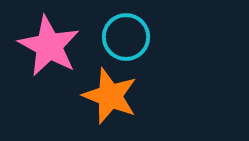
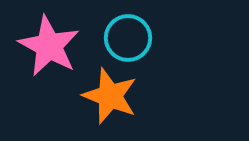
cyan circle: moved 2 px right, 1 px down
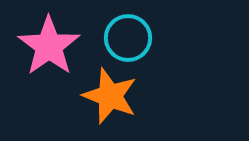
pink star: rotated 8 degrees clockwise
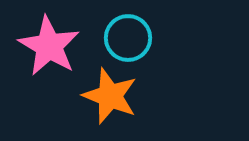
pink star: rotated 6 degrees counterclockwise
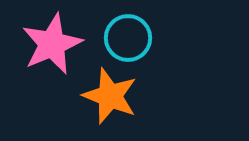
pink star: moved 3 px right, 2 px up; rotated 18 degrees clockwise
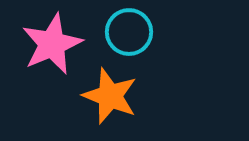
cyan circle: moved 1 px right, 6 px up
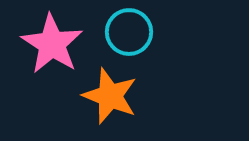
pink star: rotated 16 degrees counterclockwise
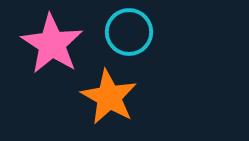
orange star: moved 1 px left, 1 px down; rotated 8 degrees clockwise
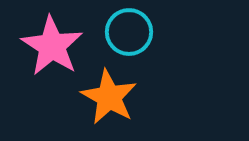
pink star: moved 2 px down
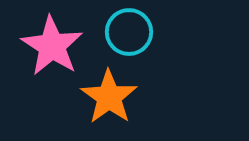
orange star: rotated 6 degrees clockwise
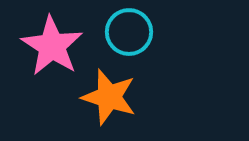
orange star: rotated 18 degrees counterclockwise
